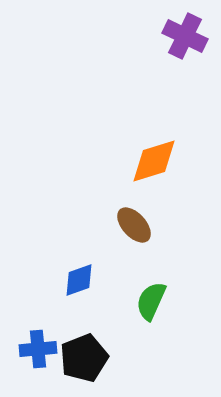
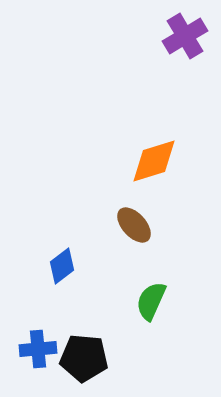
purple cross: rotated 33 degrees clockwise
blue diamond: moved 17 px left, 14 px up; rotated 18 degrees counterclockwise
black pentagon: rotated 27 degrees clockwise
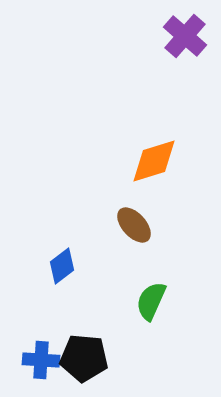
purple cross: rotated 18 degrees counterclockwise
blue cross: moved 3 px right, 11 px down; rotated 9 degrees clockwise
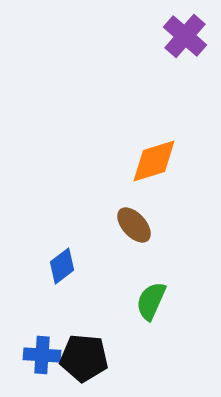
blue cross: moved 1 px right, 5 px up
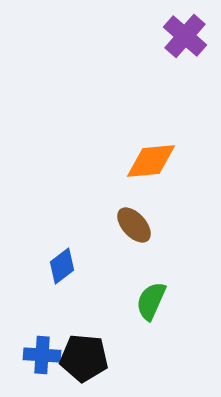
orange diamond: moved 3 px left; rotated 12 degrees clockwise
